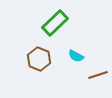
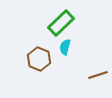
green rectangle: moved 6 px right
cyan semicircle: moved 11 px left, 9 px up; rotated 77 degrees clockwise
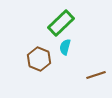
brown line: moved 2 px left
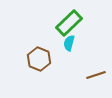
green rectangle: moved 8 px right
cyan semicircle: moved 4 px right, 4 px up
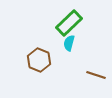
brown hexagon: moved 1 px down
brown line: rotated 36 degrees clockwise
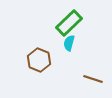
brown line: moved 3 px left, 4 px down
